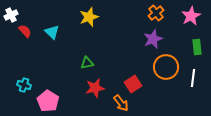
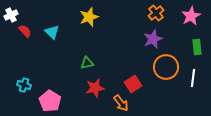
pink pentagon: moved 2 px right
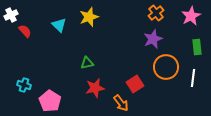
cyan triangle: moved 7 px right, 7 px up
red square: moved 2 px right
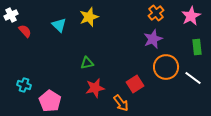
white line: rotated 60 degrees counterclockwise
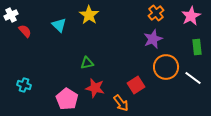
yellow star: moved 2 px up; rotated 18 degrees counterclockwise
red square: moved 1 px right, 1 px down
red star: rotated 24 degrees clockwise
pink pentagon: moved 17 px right, 2 px up
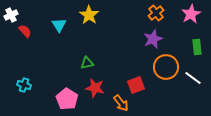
pink star: moved 2 px up
cyan triangle: rotated 14 degrees clockwise
red square: rotated 12 degrees clockwise
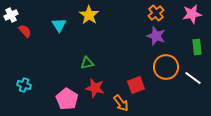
pink star: moved 1 px right; rotated 18 degrees clockwise
purple star: moved 3 px right, 3 px up; rotated 30 degrees counterclockwise
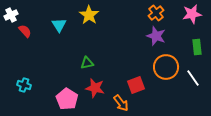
white line: rotated 18 degrees clockwise
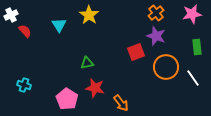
red square: moved 33 px up
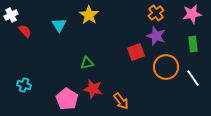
green rectangle: moved 4 px left, 3 px up
red star: moved 2 px left, 1 px down
orange arrow: moved 2 px up
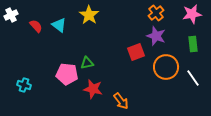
cyan triangle: rotated 21 degrees counterclockwise
red semicircle: moved 11 px right, 5 px up
pink pentagon: moved 25 px up; rotated 25 degrees counterclockwise
